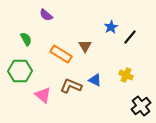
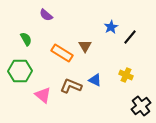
orange rectangle: moved 1 px right, 1 px up
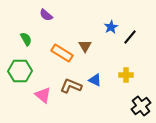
yellow cross: rotated 24 degrees counterclockwise
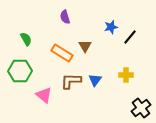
purple semicircle: moved 19 px right, 2 px down; rotated 32 degrees clockwise
blue star: rotated 16 degrees clockwise
blue triangle: rotated 40 degrees clockwise
brown L-shape: moved 5 px up; rotated 20 degrees counterclockwise
pink triangle: moved 1 px right
black cross: moved 2 px down
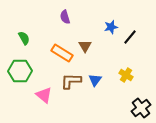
green semicircle: moved 2 px left, 1 px up
yellow cross: rotated 32 degrees clockwise
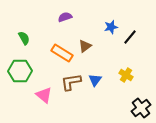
purple semicircle: rotated 88 degrees clockwise
brown triangle: rotated 24 degrees clockwise
brown L-shape: moved 1 px down; rotated 10 degrees counterclockwise
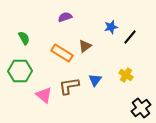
brown L-shape: moved 2 px left, 4 px down
